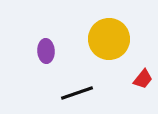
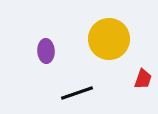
red trapezoid: rotated 20 degrees counterclockwise
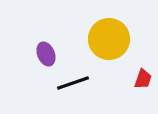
purple ellipse: moved 3 px down; rotated 20 degrees counterclockwise
black line: moved 4 px left, 10 px up
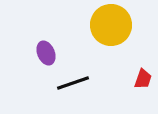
yellow circle: moved 2 px right, 14 px up
purple ellipse: moved 1 px up
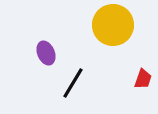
yellow circle: moved 2 px right
black line: rotated 40 degrees counterclockwise
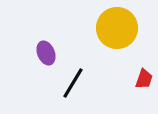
yellow circle: moved 4 px right, 3 px down
red trapezoid: moved 1 px right
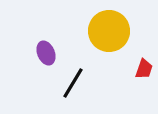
yellow circle: moved 8 px left, 3 px down
red trapezoid: moved 10 px up
